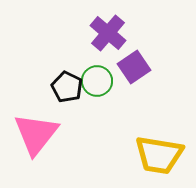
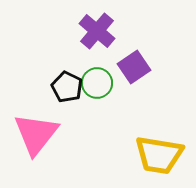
purple cross: moved 11 px left, 2 px up
green circle: moved 2 px down
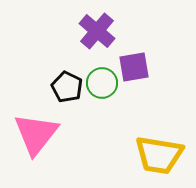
purple square: rotated 24 degrees clockwise
green circle: moved 5 px right
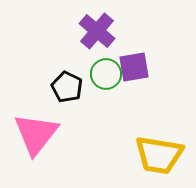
green circle: moved 4 px right, 9 px up
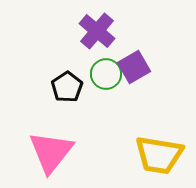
purple square: rotated 20 degrees counterclockwise
black pentagon: rotated 12 degrees clockwise
pink triangle: moved 15 px right, 18 px down
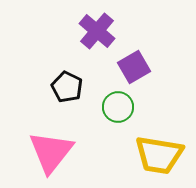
green circle: moved 12 px right, 33 px down
black pentagon: rotated 12 degrees counterclockwise
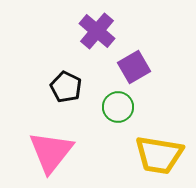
black pentagon: moved 1 px left
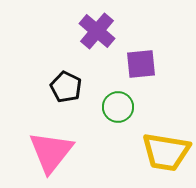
purple square: moved 7 px right, 3 px up; rotated 24 degrees clockwise
yellow trapezoid: moved 7 px right, 3 px up
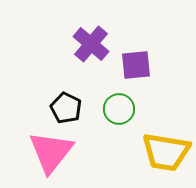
purple cross: moved 6 px left, 13 px down
purple square: moved 5 px left, 1 px down
black pentagon: moved 21 px down
green circle: moved 1 px right, 2 px down
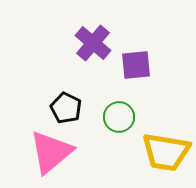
purple cross: moved 2 px right, 1 px up
green circle: moved 8 px down
pink triangle: rotated 12 degrees clockwise
